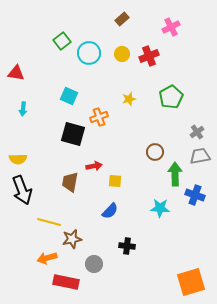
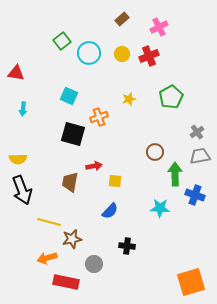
pink cross: moved 12 px left
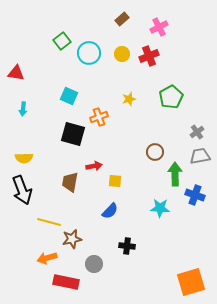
yellow semicircle: moved 6 px right, 1 px up
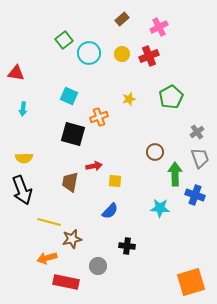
green square: moved 2 px right, 1 px up
gray trapezoid: moved 2 px down; rotated 80 degrees clockwise
gray circle: moved 4 px right, 2 px down
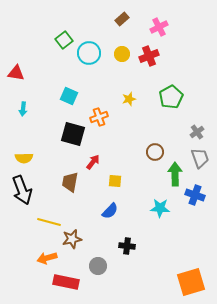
red arrow: moved 1 px left, 4 px up; rotated 42 degrees counterclockwise
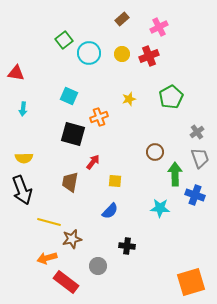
red rectangle: rotated 25 degrees clockwise
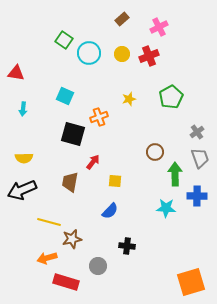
green square: rotated 18 degrees counterclockwise
cyan square: moved 4 px left
black arrow: rotated 88 degrees clockwise
blue cross: moved 2 px right, 1 px down; rotated 18 degrees counterclockwise
cyan star: moved 6 px right
red rectangle: rotated 20 degrees counterclockwise
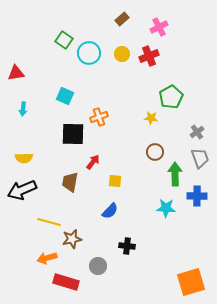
red triangle: rotated 18 degrees counterclockwise
yellow star: moved 22 px right, 19 px down; rotated 24 degrees clockwise
black square: rotated 15 degrees counterclockwise
